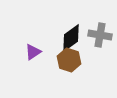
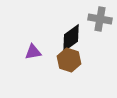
gray cross: moved 16 px up
purple triangle: rotated 24 degrees clockwise
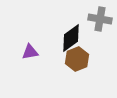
purple triangle: moved 3 px left
brown hexagon: moved 8 px right, 1 px up; rotated 20 degrees clockwise
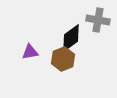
gray cross: moved 2 px left, 1 px down
brown hexagon: moved 14 px left
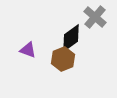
gray cross: moved 3 px left, 3 px up; rotated 30 degrees clockwise
purple triangle: moved 2 px left, 2 px up; rotated 30 degrees clockwise
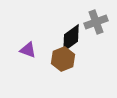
gray cross: moved 1 px right, 5 px down; rotated 30 degrees clockwise
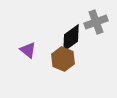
purple triangle: rotated 18 degrees clockwise
brown hexagon: rotated 15 degrees counterclockwise
